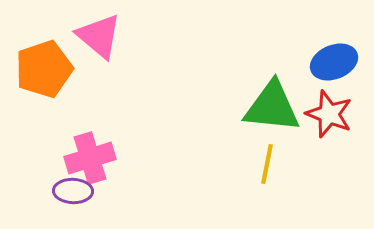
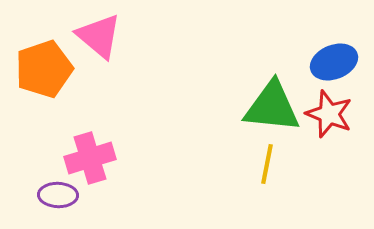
purple ellipse: moved 15 px left, 4 px down
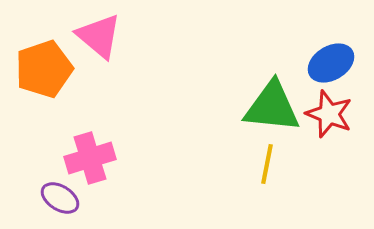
blue ellipse: moved 3 px left, 1 px down; rotated 9 degrees counterclockwise
purple ellipse: moved 2 px right, 3 px down; rotated 30 degrees clockwise
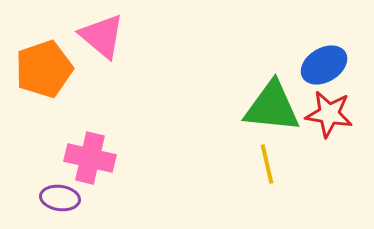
pink triangle: moved 3 px right
blue ellipse: moved 7 px left, 2 px down
red star: rotated 12 degrees counterclockwise
pink cross: rotated 30 degrees clockwise
yellow line: rotated 24 degrees counterclockwise
purple ellipse: rotated 24 degrees counterclockwise
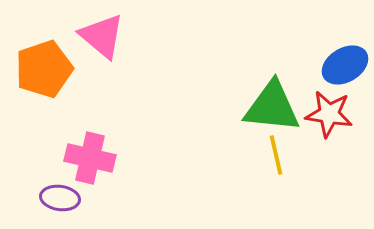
blue ellipse: moved 21 px right
yellow line: moved 9 px right, 9 px up
